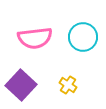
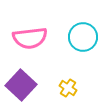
pink semicircle: moved 5 px left
yellow cross: moved 3 px down
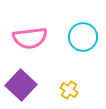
yellow cross: moved 1 px right, 2 px down
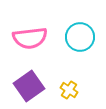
cyan circle: moved 3 px left
purple square: moved 8 px right, 1 px down; rotated 12 degrees clockwise
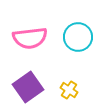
cyan circle: moved 2 px left
purple square: moved 1 px left, 1 px down
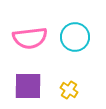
cyan circle: moved 3 px left
purple square: moved 1 px up; rotated 36 degrees clockwise
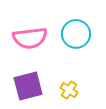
cyan circle: moved 1 px right, 3 px up
purple square: rotated 16 degrees counterclockwise
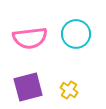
purple square: moved 1 px down
